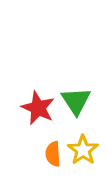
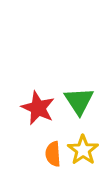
green triangle: moved 3 px right
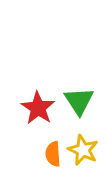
red star: rotated 8 degrees clockwise
yellow star: rotated 12 degrees counterclockwise
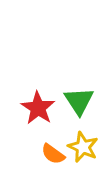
yellow star: moved 3 px up
orange semicircle: rotated 50 degrees counterclockwise
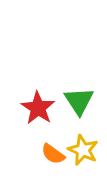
yellow star: moved 3 px down
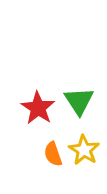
yellow star: moved 1 px right; rotated 8 degrees clockwise
orange semicircle: rotated 35 degrees clockwise
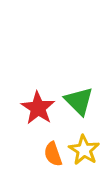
green triangle: rotated 12 degrees counterclockwise
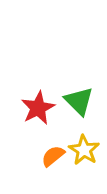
red star: rotated 12 degrees clockwise
orange semicircle: moved 2 px down; rotated 70 degrees clockwise
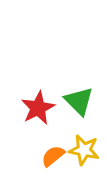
yellow star: rotated 20 degrees counterclockwise
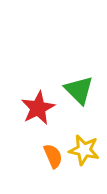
green triangle: moved 11 px up
orange semicircle: rotated 105 degrees clockwise
